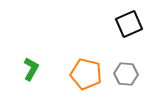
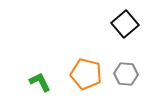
black square: moved 4 px left; rotated 16 degrees counterclockwise
green L-shape: moved 9 px right, 13 px down; rotated 55 degrees counterclockwise
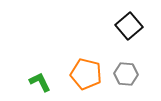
black square: moved 4 px right, 2 px down
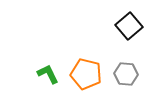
green L-shape: moved 8 px right, 8 px up
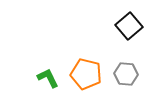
green L-shape: moved 4 px down
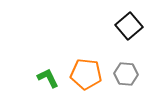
orange pentagon: rotated 8 degrees counterclockwise
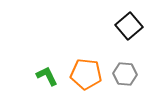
gray hexagon: moved 1 px left
green L-shape: moved 1 px left, 2 px up
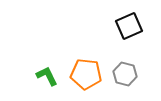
black square: rotated 16 degrees clockwise
gray hexagon: rotated 10 degrees clockwise
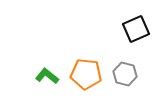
black square: moved 7 px right, 3 px down
green L-shape: rotated 25 degrees counterclockwise
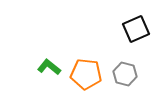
green L-shape: moved 2 px right, 9 px up
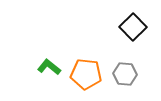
black square: moved 3 px left, 2 px up; rotated 20 degrees counterclockwise
gray hexagon: rotated 10 degrees counterclockwise
